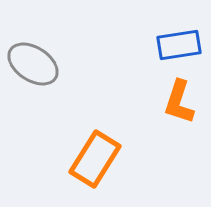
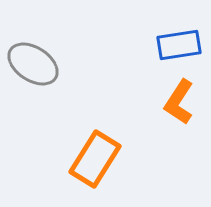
orange L-shape: rotated 15 degrees clockwise
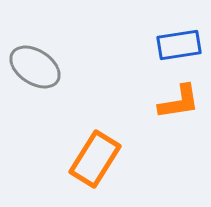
gray ellipse: moved 2 px right, 3 px down
orange L-shape: rotated 132 degrees counterclockwise
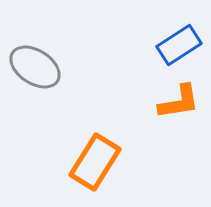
blue rectangle: rotated 24 degrees counterclockwise
orange rectangle: moved 3 px down
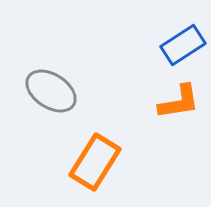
blue rectangle: moved 4 px right
gray ellipse: moved 16 px right, 24 px down
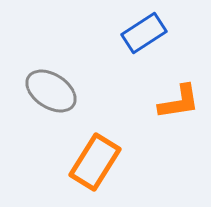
blue rectangle: moved 39 px left, 12 px up
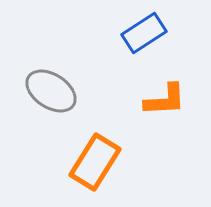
orange L-shape: moved 14 px left, 2 px up; rotated 6 degrees clockwise
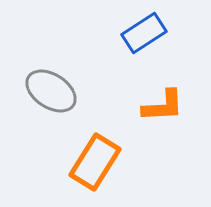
orange L-shape: moved 2 px left, 6 px down
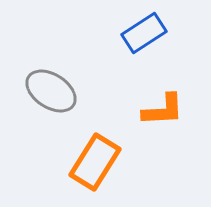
orange L-shape: moved 4 px down
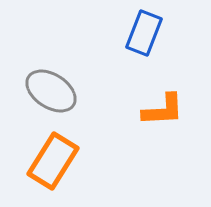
blue rectangle: rotated 36 degrees counterclockwise
orange rectangle: moved 42 px left, 1 px up
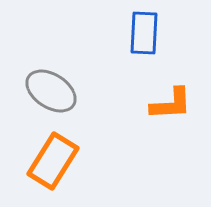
blue rectangle: rotated 18 degrees counterclockwise
orange L-shape: moved 8 px right, 6 px up
